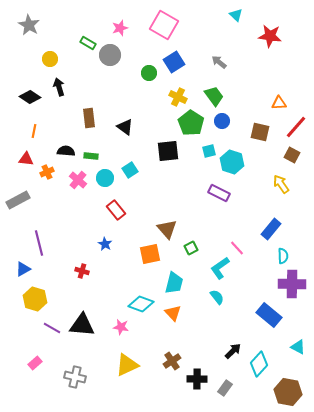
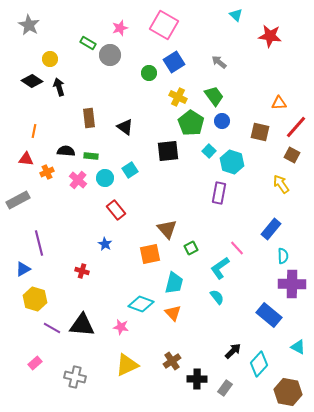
black diamond at (30, 97): moved 2 px right, 16 px up
cyan square at (209, 151): rotated 32 degrees counterclockwise
purple rectangle at (219, 193): rotated 75 degrees clockwise
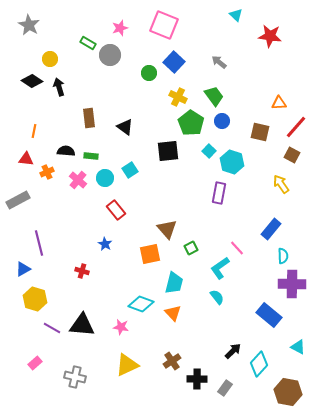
pink square at (164, 25): rotated 8 degrees counterclockwise
blue square at (174, 62): rotated 15 degrees counterclockwise
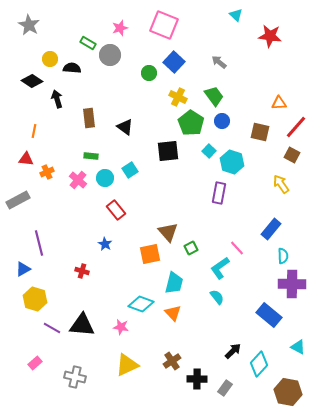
black arrow at (59, 87): moved 2 px left, 12 px down
black semicircle at (66, 151): moved 6 px right, 83 px up
brown triangle at (167, 229): moved 1 px right, 3 px down
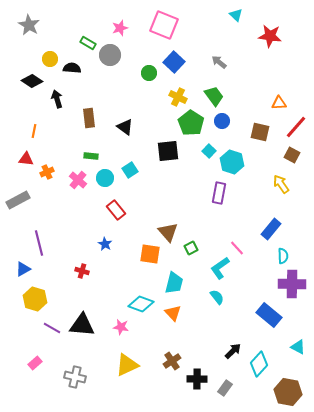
orange square at (150, 254): rotated 20 degrees clockwise
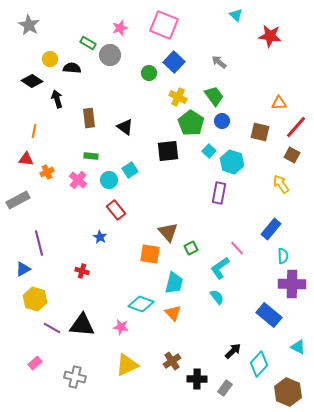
cyan circle at (105, 178): moved 4 px right, 2 px down
blue star at (105, 244): moved 5 px left, 7 px up
brown hexagon at (288, 392): rotated 12 degrees clockwise
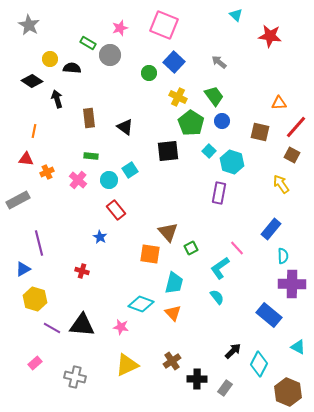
cyan diamond at (259, 364): rotated 15 degrees counterclockwise
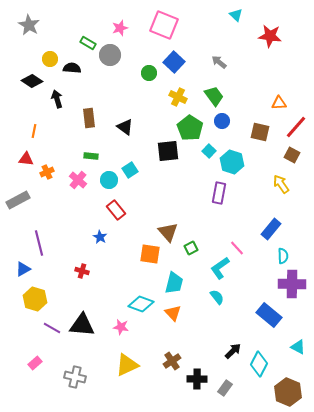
green pentagon at (191, 123): moved 1 px left, 5 px down
